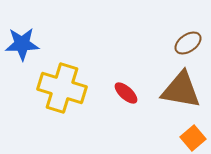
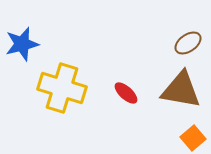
blue star: rotated 12 degrees counterclockwise
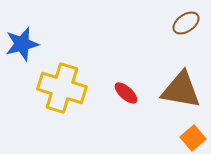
brown ellipse: moved 2 px left, 20 px up
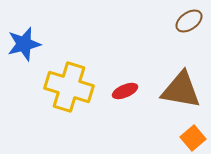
brown ellipse: moved 3 px right, 2 px up
blue star: moved 2 px right
yellow cross: moved 7 px right, 1 px up
red ellipse: moved 1 px left, 2 px up; rotated 65 degrees counterclockwise
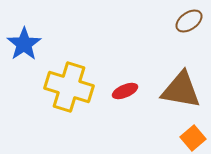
blue star: rotated 20 degrees counterclockwise
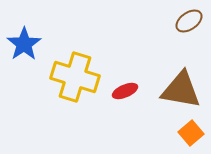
yellow cross: moved 6 px right, 10 px up
orange square: moved 2 px left, 5 px up
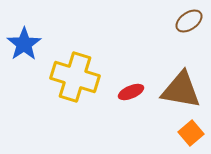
red ellipse: moved 6 px right, 1 px down
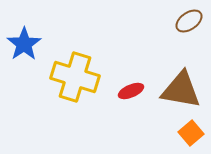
red ellipse: moved 1 px up
